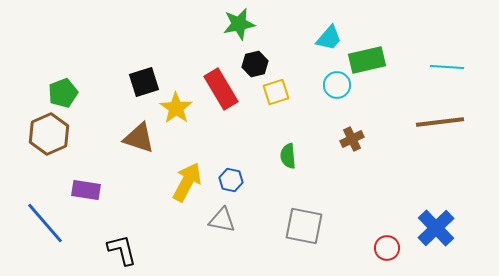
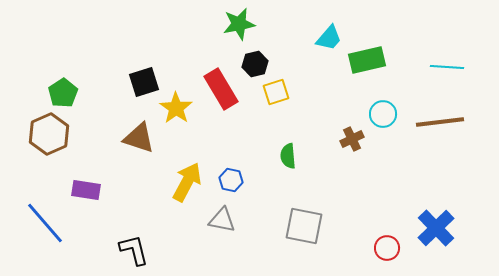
cyan circle: moved 46 px right, 29 px down
green pentagon: rotated 12 degrees counterclockwise
black L-shape: moved 12 px right
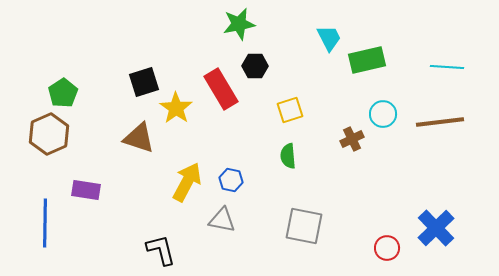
cyan trapezoid: rotated 68 degrees counterclockwise
black hexagon: moved 2 px down; rotated 15 degrees clockwise
yellow square: moved 14 px right, 18 px down
blue line: rotated 42 degrees clockwise
black L-shape: moved 27 px right
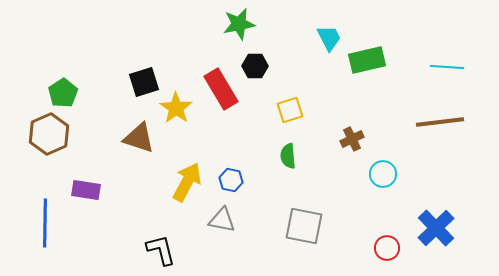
cyan circle: moved 60 px down
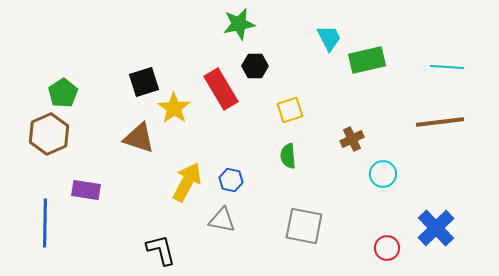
yellow star: moved 2 px left
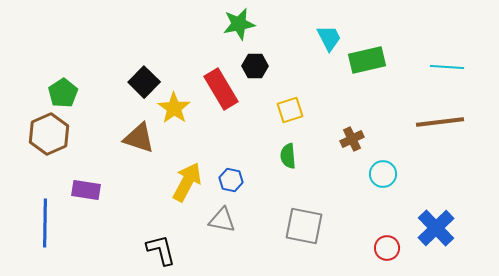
black square: rotated 28 degrees counterclockwise
